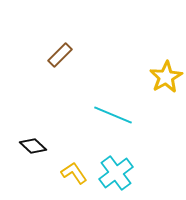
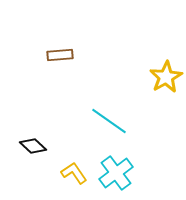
brown rectangle: rotated 40 degrees clockwise
cyan line: moved 4 px left, 6 px down; rotated 12 degrees clockwise
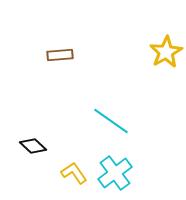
yellow star: moved 25 px up
cyan line: moved 2 px right
cyan cross: moved 1 px left
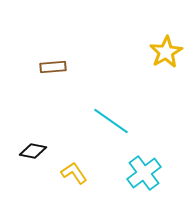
brown rectangle: moved 7 px left, 12 px down
black diamond: moved 5 px down; rotated 32 degrees counterclockwise
cyan cross: moved 29 px right
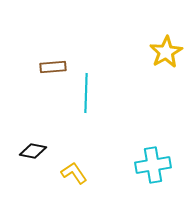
cyan line: moved 25 px left, 28 px up; rotated 57 degrees clockwise
cyan cross: moved 9 px right, 8 px up; rotated 28 degrees clockwise
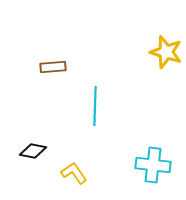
yellow star: rotated 24 degrees counterclockwise
cyan line: moved 9 px right, 13 px down
cyan cross: rotated 16 degrees clockwise
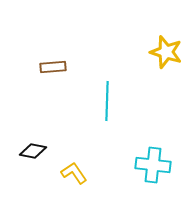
cyan line: moved 12 px right, 5 px up
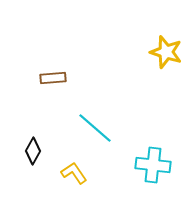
brown rectangle: moved 11 px down
cyan line: moved 12 px left, 27 px down; rotated 51 degrees counterclockwise
black diamond: rotated 72 degrees counterclockwise
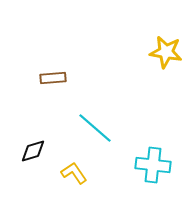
yellow star: rotated 8 degrees counterclockwise
black diamond: rotated 44 degrees clockwise
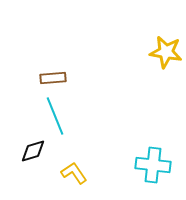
cyan line: moved 40 px left, 12 px up; rotated 27 degrees clockwise
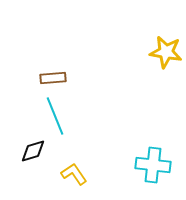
yellow L-shape: moved 1 px down
